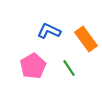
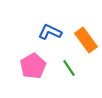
blue L-shape: moved 1 px right, 1 px down
orange rectangle: moved 1 px down
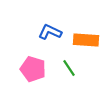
orange rectangle: rotated 50 degrees counterclockwise
pink pentagon: moved 3 px down; rotated 25 degrees counterclockwise
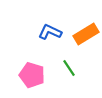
orange rectangle: moved 6 px up; rotated 35 degrees counterclockwise
pink pentagon: moved 1 px left, 6 px down
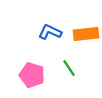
orange rectangle: rotated 25 degrees clockwise
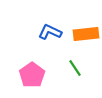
green line: moved 6 px right
pink pentagon: rotated 20 degrees clockwise
